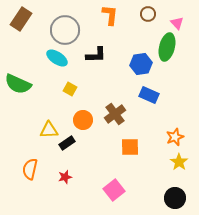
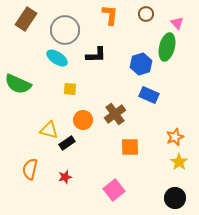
brown circle: moved 2 px left
brown rectangle: moved 5 px right
blue hexagon: rotated 10 degrees counterclockwise
yellow square: rotated 24 degrees counterclockwise
yellow triangle: rotated 18 degrees clockwise
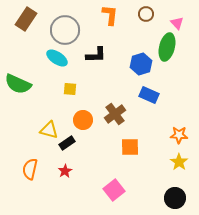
orange star: moved 4 px right, 2 px up; rotated 24 degrees clockwise
red star: moved 6 px up; rotated 16 degrees counterclockwise
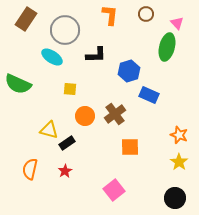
cyan ellipse: moved 5 px left, 1 px up
blue hexagon: moved 12 px left, 7 px down
orange circle: moved 2 px right, 4 px up
orange star: rotated 18 degrees clockwise
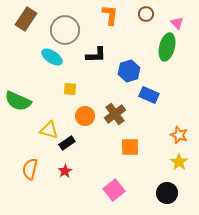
green semicircle: moved 17 px down
black circle: moved 8 px left, 5 px up
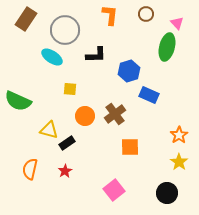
orange star: rotated 18 degrees clockwise
